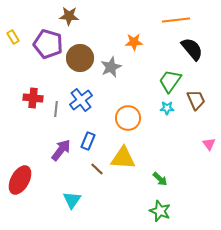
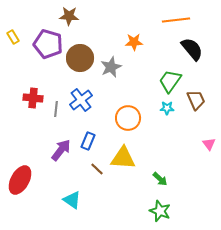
cyan triangle: rotated 30 degrees counterclockwise
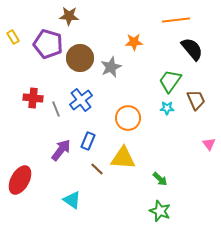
gray line: rotated 28 degrees counterclockwise
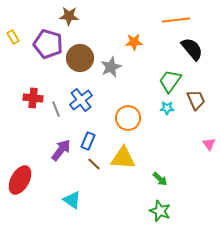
brown line: moved 3 px left, 5 px up
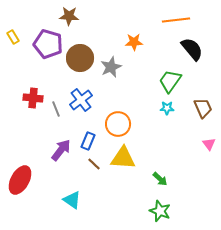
brown trapezoid: moved 7 px right, 8 px down
orange circle: moved 10 px left, 6 px down
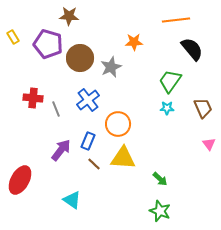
blue cross: moved 7 px right
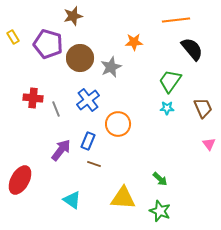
brown star: moved 4 px right; rotated 18 degrees counterclockwise
yellow triangle: moved 40 px down
brown line: rotated 24 degrees counterclockwise
